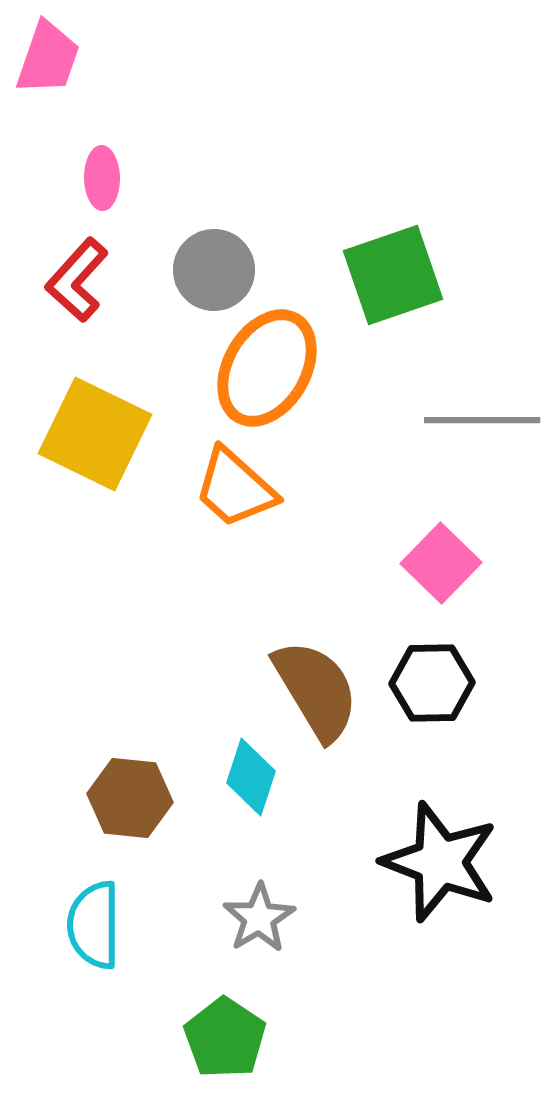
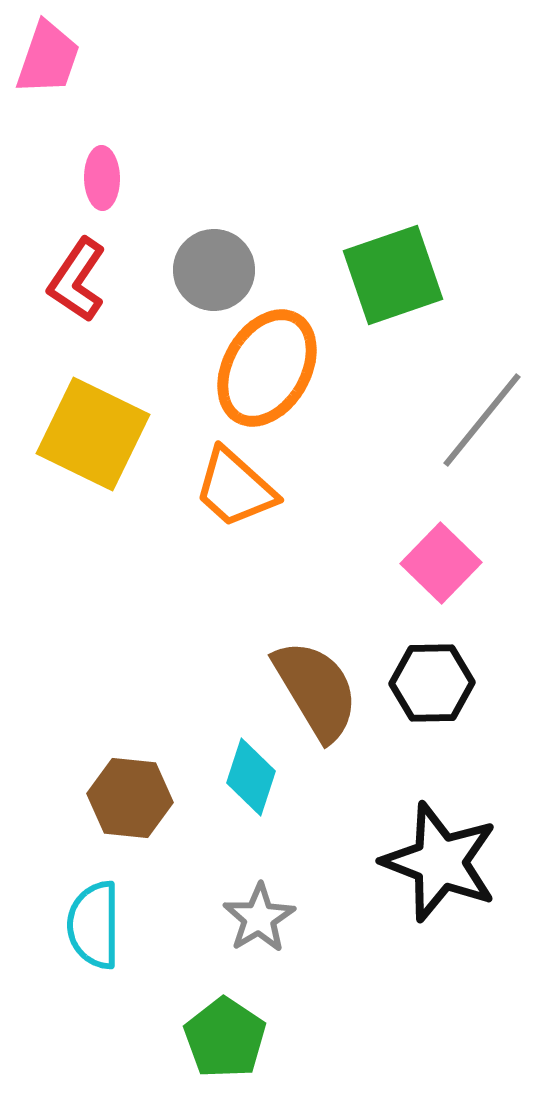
red L-shape: rotated 8 degrees counterclockwise
gray line: rotated 51 degrees counterclockwise
yellow square: moved 2 px left
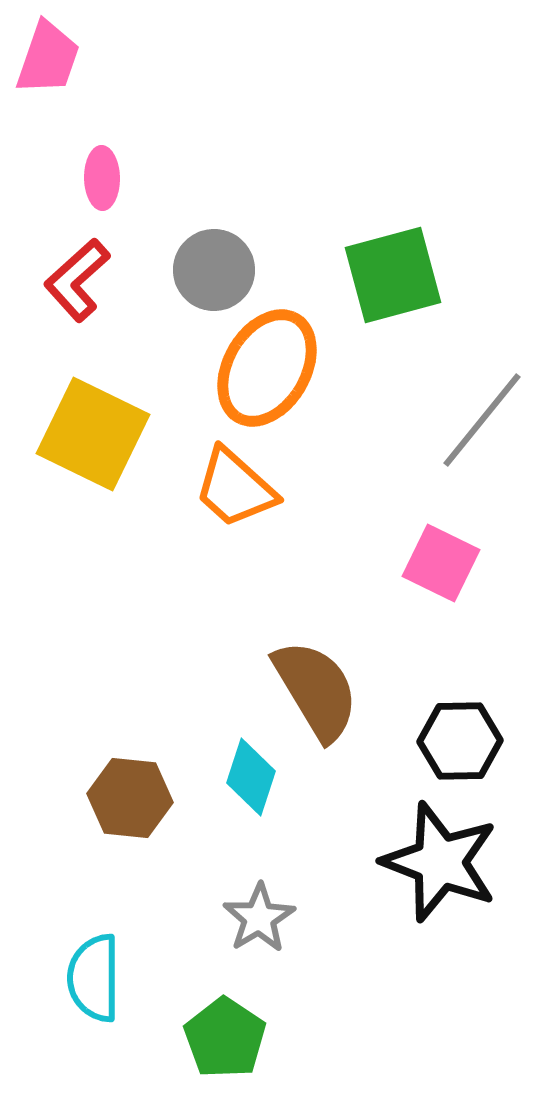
green square: rotated 4 degrees clockwise
red L-shape: rotated 14 degrees clockwise
pink square: rotated 18 degrees counterclockwise
black hexagon: moved 28 px right, 58 px down
cyan semicircle: moved 53 px down
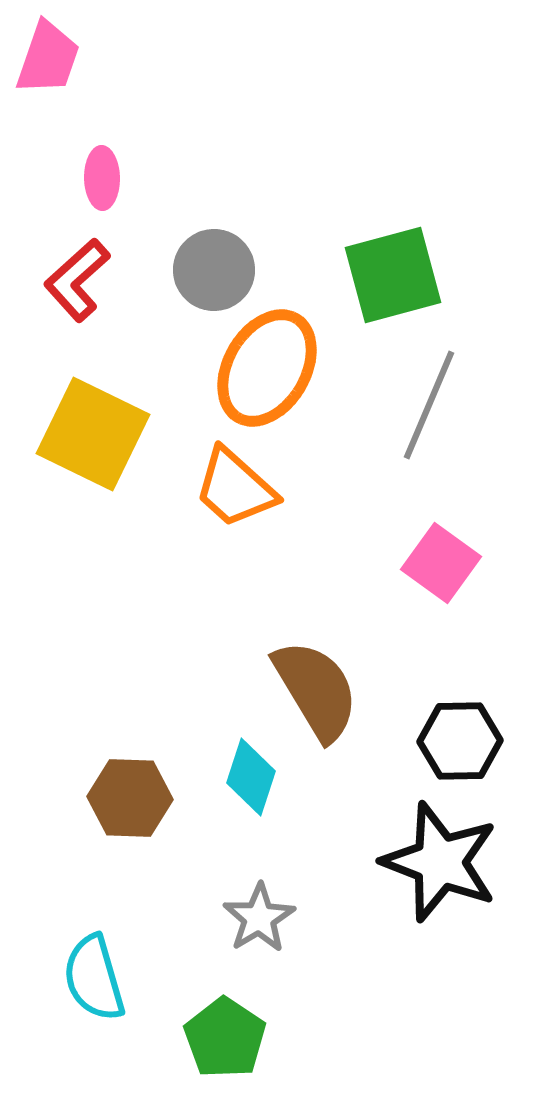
gray line: moved 53 px left, 15 px up; rotated 16 degrees counterclockwise
pink square: rotated 10 degrees clockwise
brown hexagon: rotated 4 degrees counterclockwise
cyan semicircle: rotated 16 degrees counterclockwise
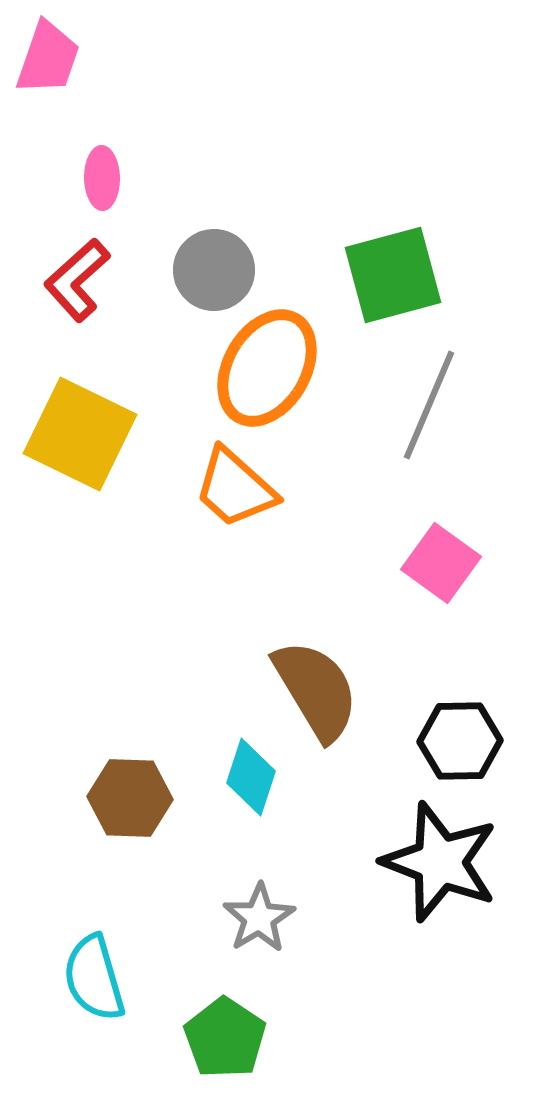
yellow square: moved 13 px left
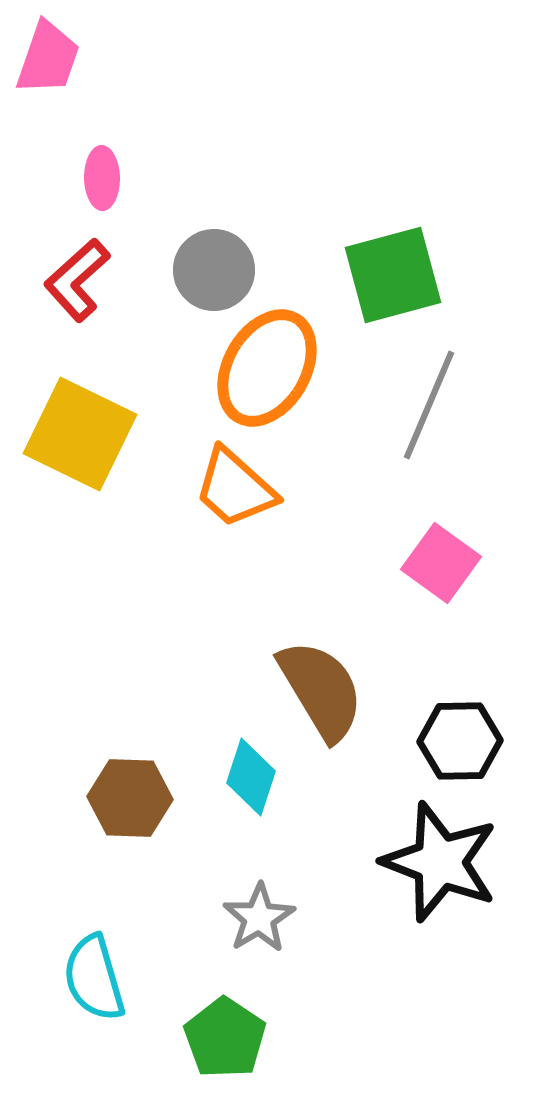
brown semicircle: moved 5 px right
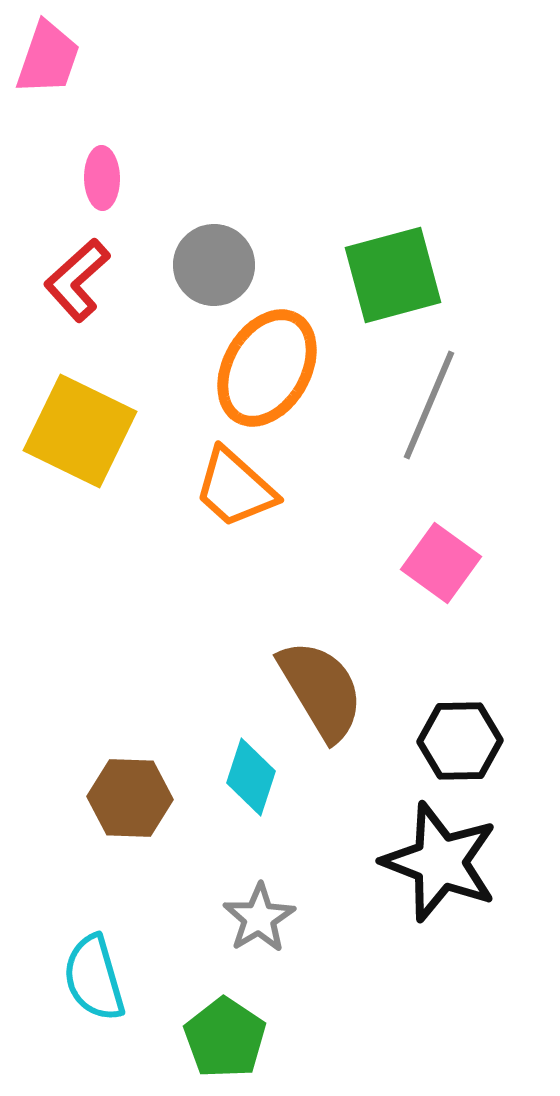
gray circle: moved 5 px up
yellow square: moved 3 px up
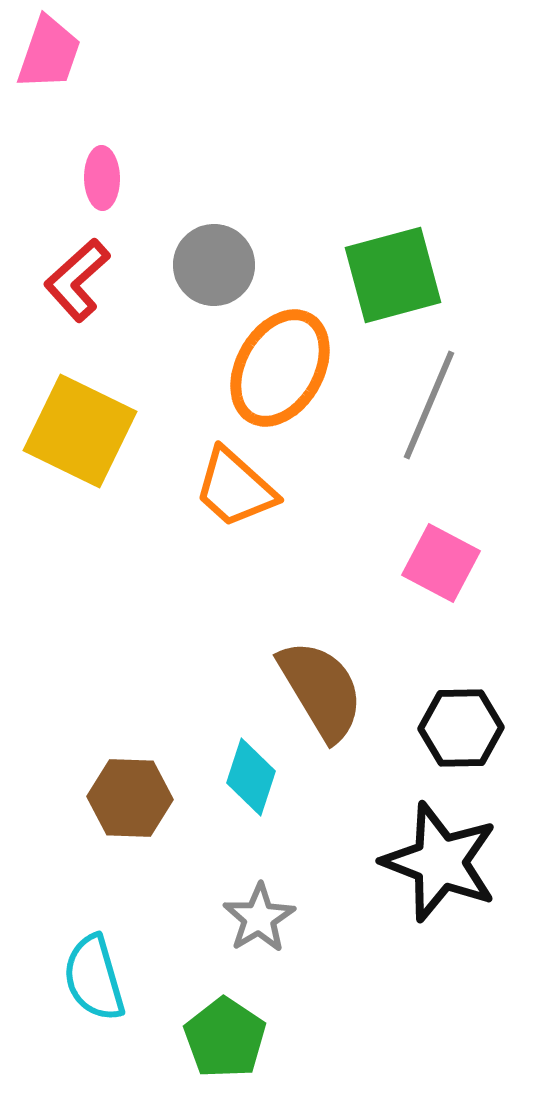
pink trapezoid: moved 1 px right, 5 px up
orange ellipse: moved 13 px right
pink square: rotated 8 degrees counterclockwise
black hexagon: moved 1 px right, 13 px up
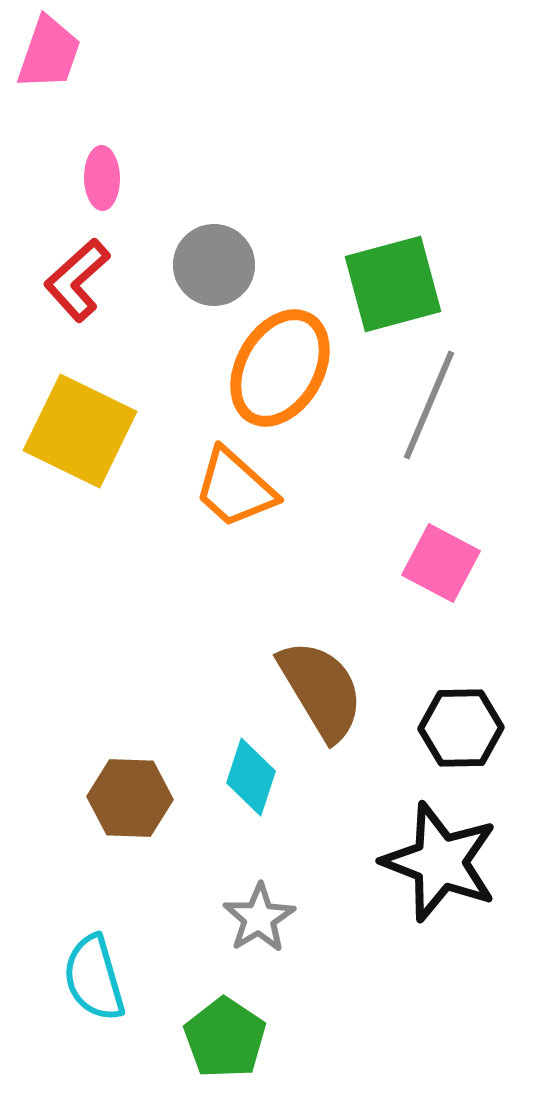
green square: moved 9 px down
